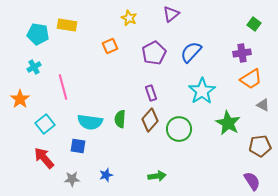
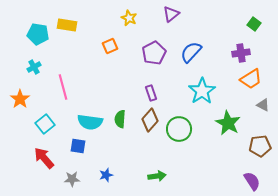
purple cross: moved 1 px left
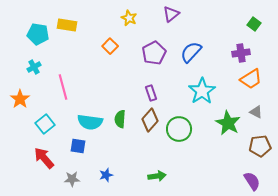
orange square: rotated 21 degrees counterclockwise
gray triangle: moved 7 px left, 7 px down
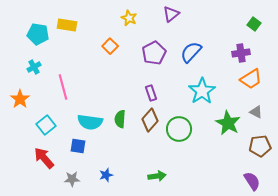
cyan square: moved 1 px right, 1 px down
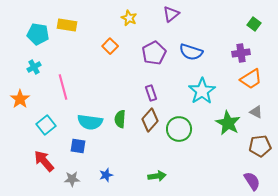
blue semicircle: rotated 115 degrees counterclockwise
red arrow: moved 3 px down
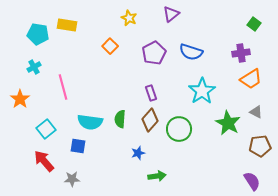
cyan square: moved 4 px down
blue star: moved 32 px right, 22 px up
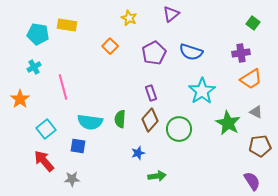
green square: moved 1 px left, 1 px up
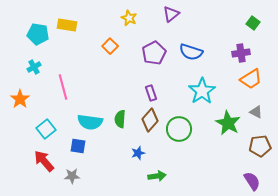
gray star: moved 3 px up
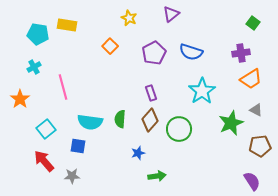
gray triangle: moved 2 px up
green star: moved 3 px right; rotated 20 degrees clockwise
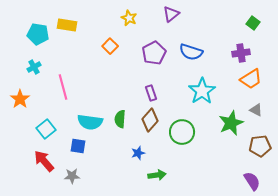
green circle: moved 3 px right, 3 px down
green arrow: moved 1 px up
